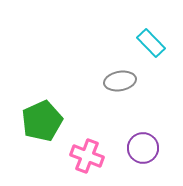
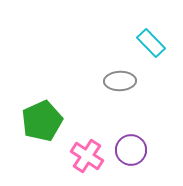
gray ellipse: rotated 8 degrees clockwise
purple circle: moved 12 px left, 2 px down
pink cross: rotated 12 degrees clockwise
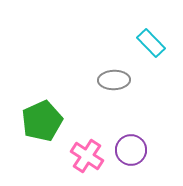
gray ellipse: moved 6 px left, 1 px up
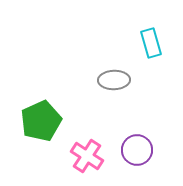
cyan rectangle: rotated 28 degrees clockwise
green pentagon: moved 1 px left
purple circle: moved 6 px right
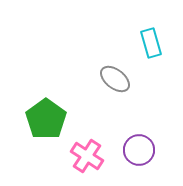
gray ellipse: moved 1 px right, 1 px up; rotated 40 degrees clockwise
green pentagon: moved 5 px right, 2 px up; rotated 12 degrees counterclockwise
purple circle: moved 2 px right
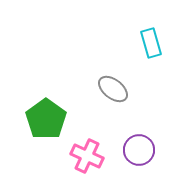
gray ellipse: moved 2 px left, 10 px down
pink cross: rotated 8 degrees counterclockwise
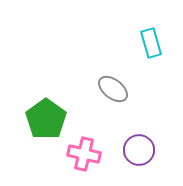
pink cross: moved 3 px left, 2 px up; rotated 12 degrees counterclockwise
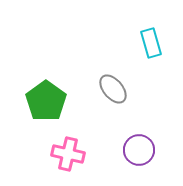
gray ellipse: rotated 12 degrees clockwise
green pentagon: moved 18 px up
pink cross: moved 16 px left
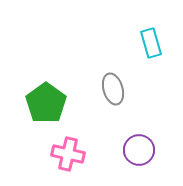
gray ellipse: rotated 24 degrees clockwise
green pentagon: moved 2 px down
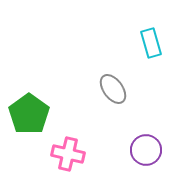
gray ellipse: rotated 20 degrees counterclockwise
green pentagon: moved 17 px left, 11 px down
purple circle: moved 7 px right
